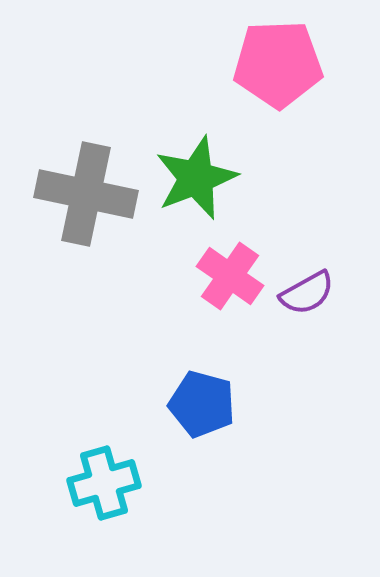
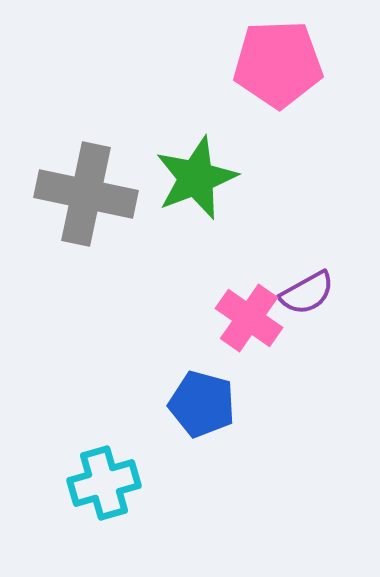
pink cross: moved 19 px right, 42 px down
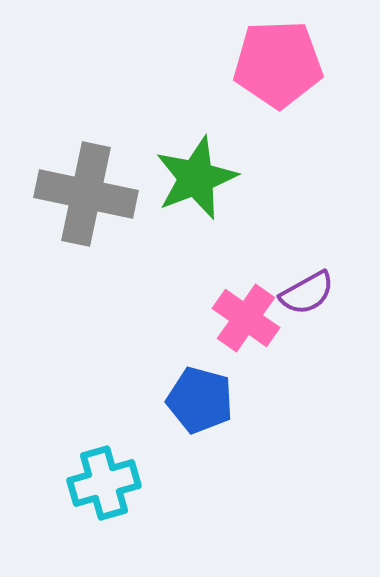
pink cross: moved 3 px left
blue pentagon: moved 2 px left, 4 px up
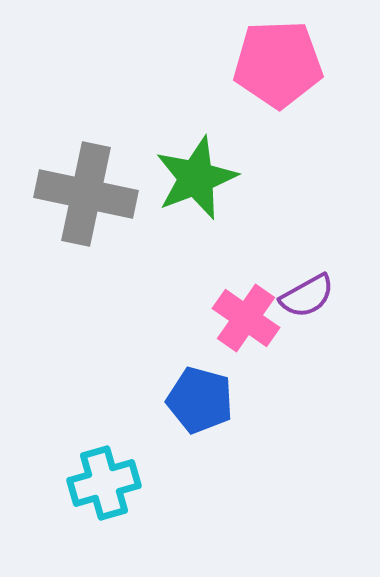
purple semicircle: moved 3 px down
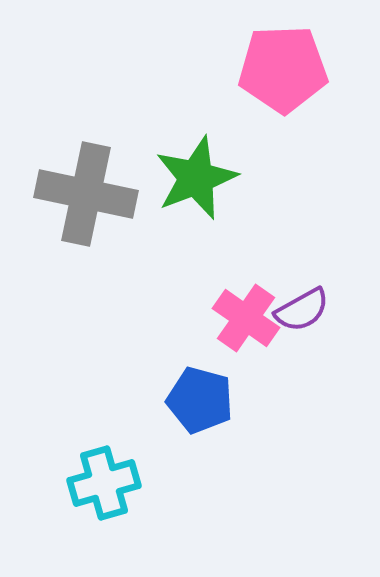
pink pentagon: moved 5 px right, 5 px down
purple semicircle: moved 5 px left, 14 px down
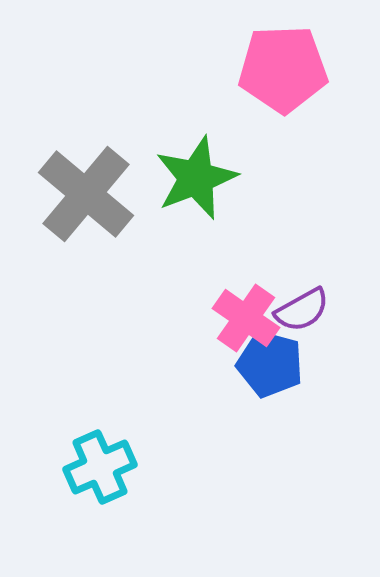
gray cross: rotated 28 degrees clockwise
blue pentagon: moved 70 px right, 36 px up
cyan cross: moved 4 px left, 16 px up; rotated 8 degrees counterclockwise
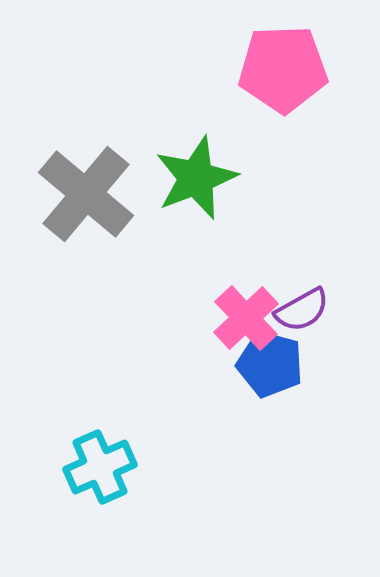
pink cross: rotated 12 degrees clockwise
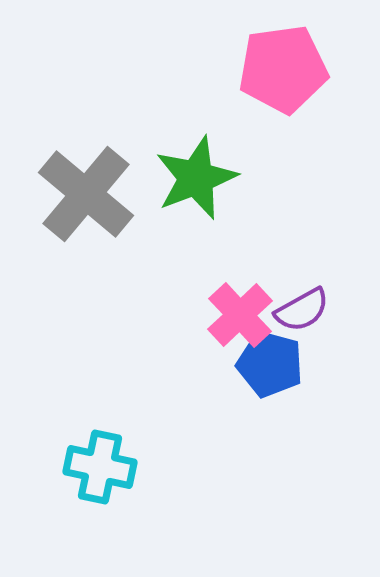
pink pentagon: rotated 6 degrees counterclockwise
pink cross: moved 6 px left, 3 px up
cyan cross: rotated 36 degrees clockwise
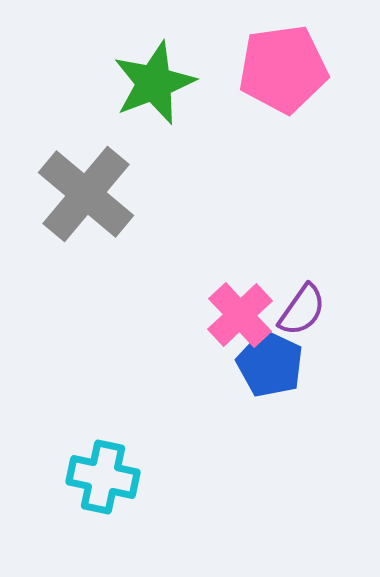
green star: moved 42 px left, 95 px up
purple semicircle: rotated 26 degrees counterclockwise
blue pentagon: rotated 10 degrees clockwise
cyan cross: moved 3 px right, 10 px down
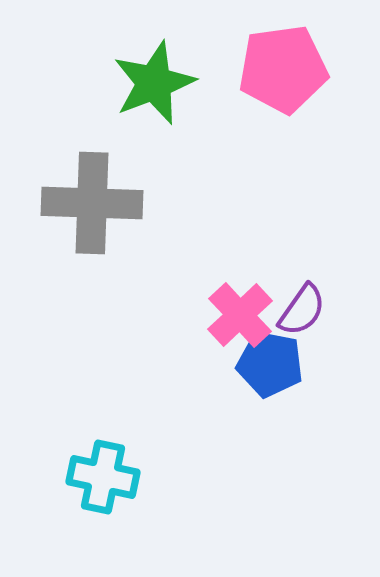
gray cross: moved 6 px right, 9 px down; rotated 38 degrees counterclockwise
blue pentagon: rotated 14 degrees counterclockwise
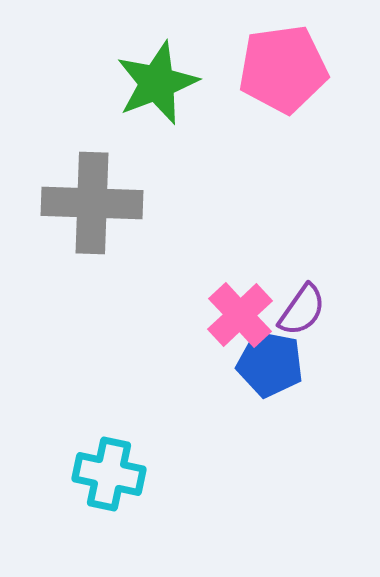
green star: moved 3 px right
cyan cross: moved 6 px right, 3 px up
